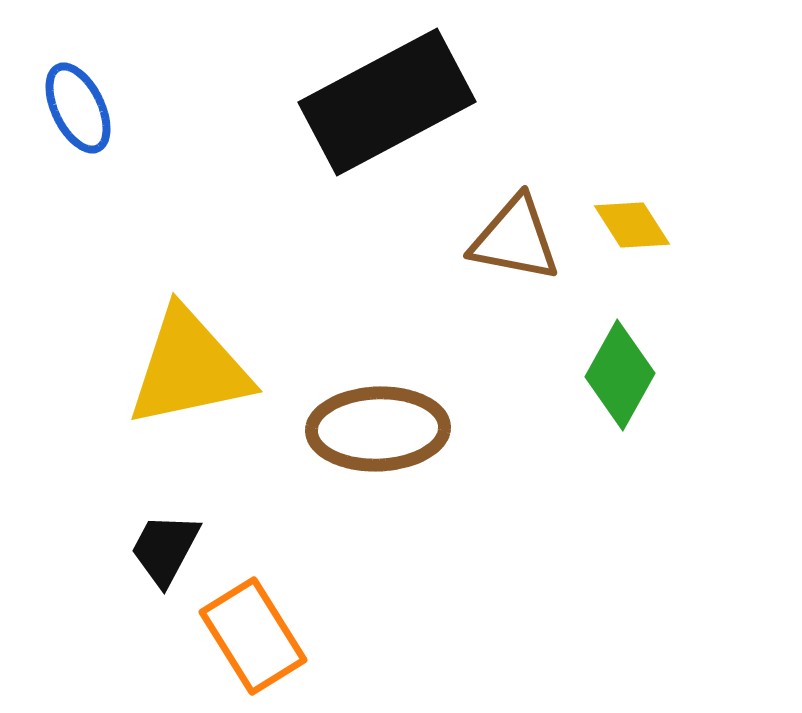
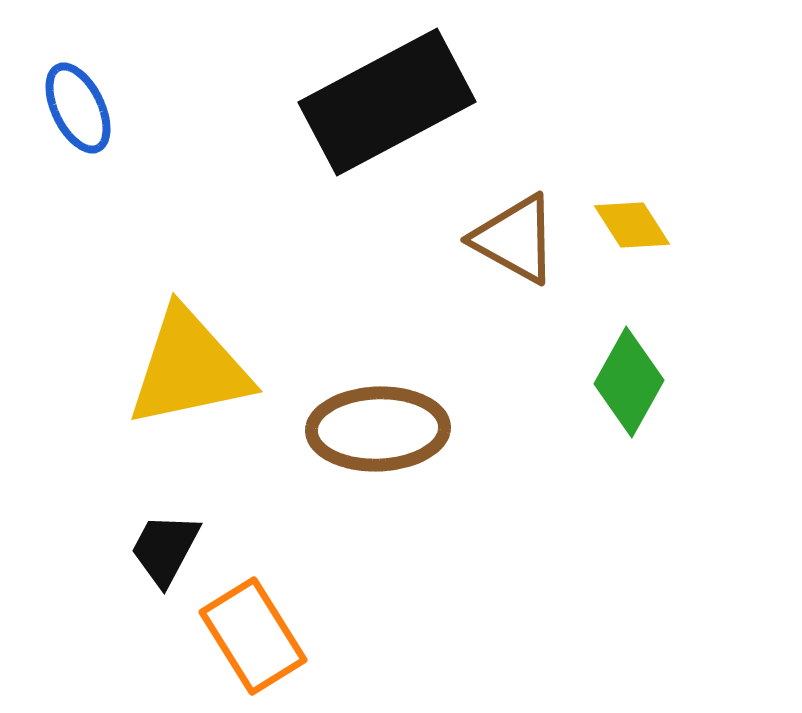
brown triangle: rotated 18 degrees clockwise
green diamond: moved 9 px right, 7 px down
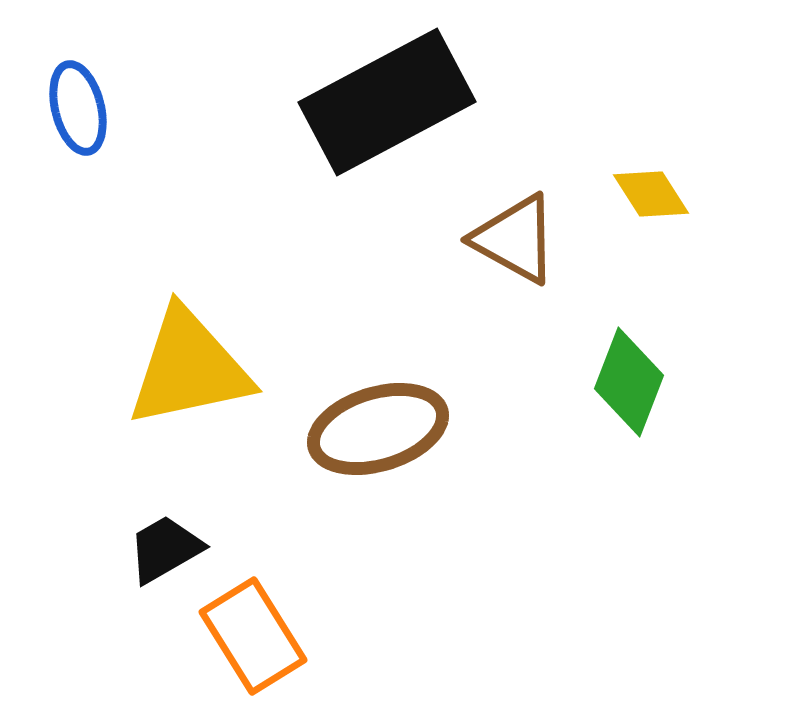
blue ellipse: rotated 12 degrees clockwise
yellow diamond: moved 19 px right, 31 px up
green diamond: rotated 8 degrees counterclockwise
brown ellipse: rotated 15 degrees counterclockwise
black trapezoid: rotated 32 degrees clockwise
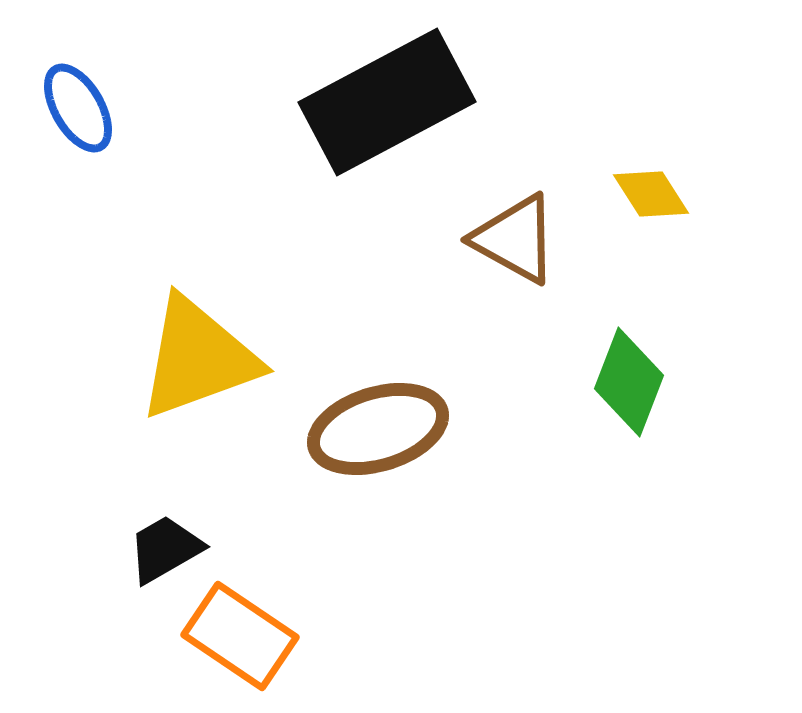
blue ellipse: rotated 16 degrees counterclockwise
yellow triangle: moved 9 px right, 10 px up; rotated 8 degrees counterclockwise
orange rectangle: moved 13 px left; rotated 24 degrees counterclockwise
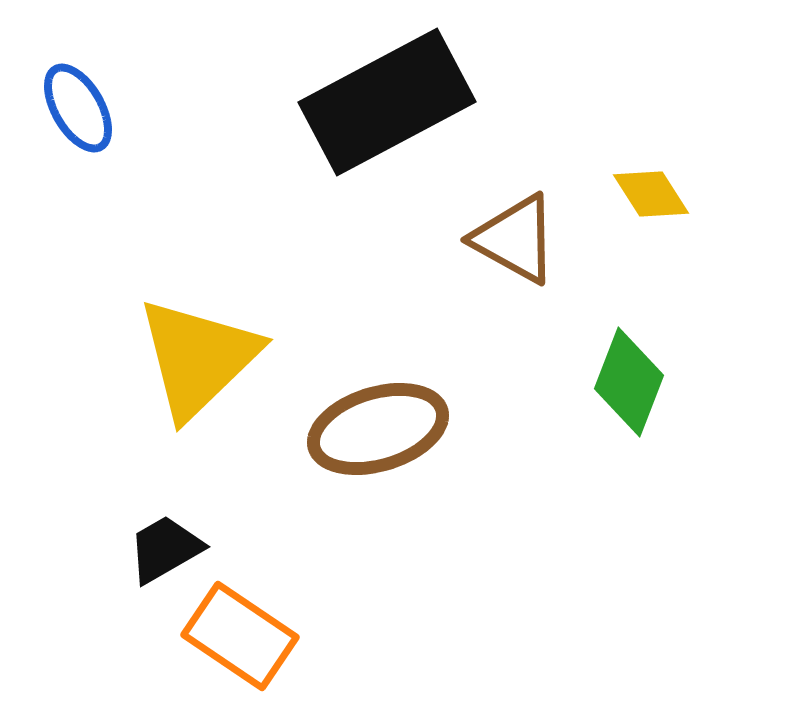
yellow triangle: rotated 24 degrees counterclockwise
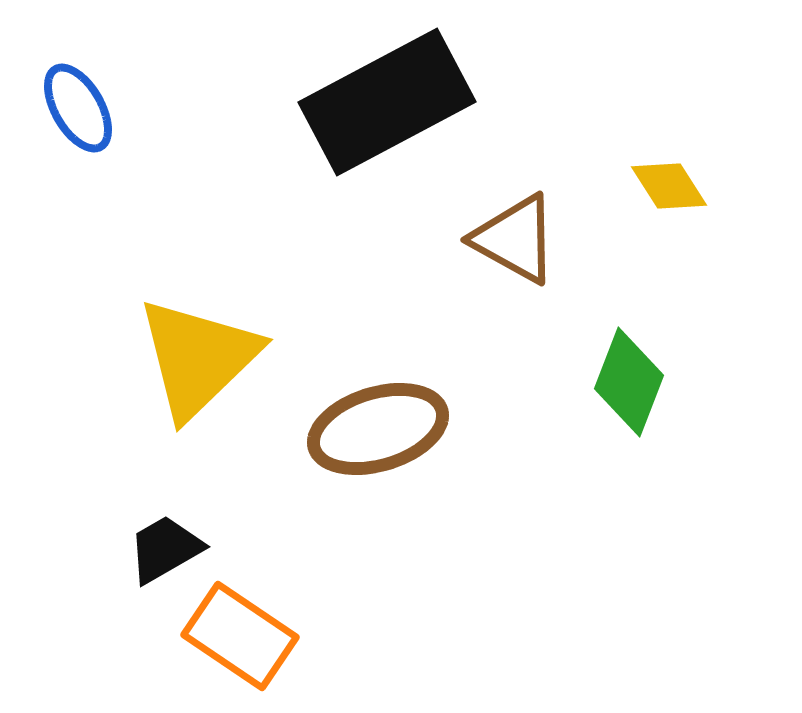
yellow diamond: moved 18 px right, 8 px up
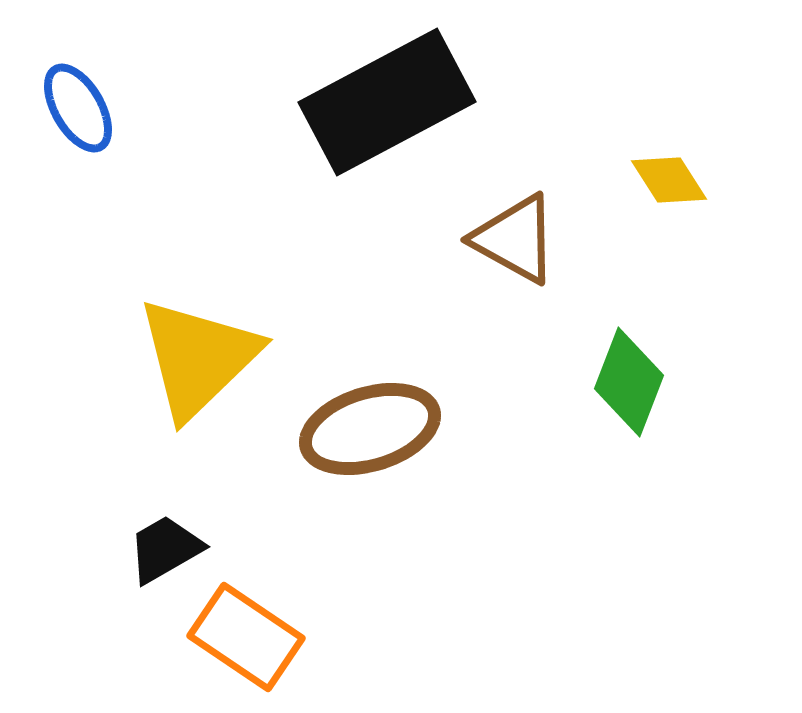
yellow diamond: moved 6 px up
brown ellipse: moved 8 px left
orange rectangle: moved 6 px right, 1 px down
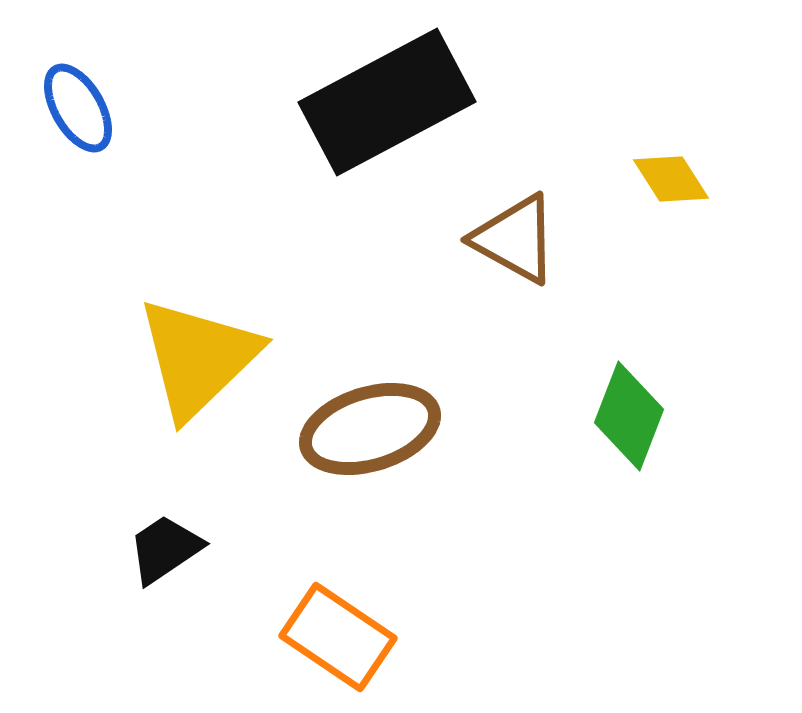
yellow diamond: moved 2 px right, 1 px up
green diamond: moved 34 px down
black trapezoid: rotated 4 degrees counterclockwise
orange rectangle: moved 92 px right
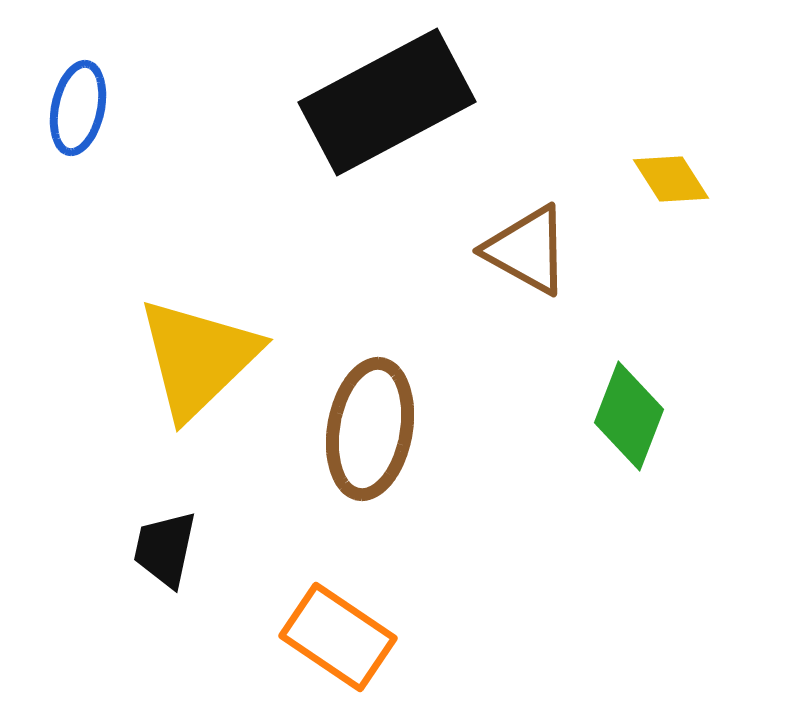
blue ellipse: rotated 42 degrees clockwise
brown triangle: moved 12 px right, 11 px down
brown ellipse: rotated 63 degrees counterclockwise
black trapezoid: rotated 44 degrees counterclockwise
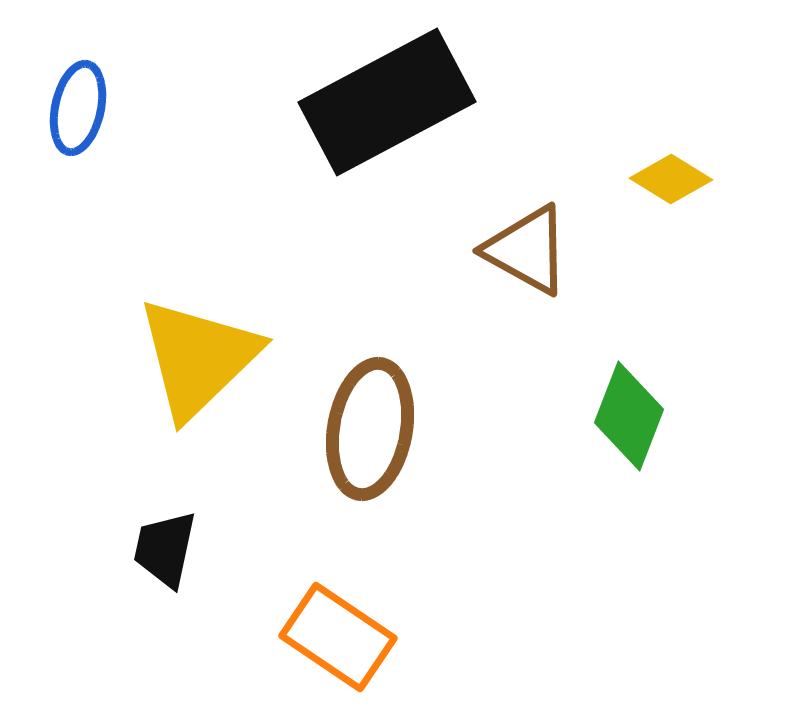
yellow diamond: rotated 26 degrees counterclockwise
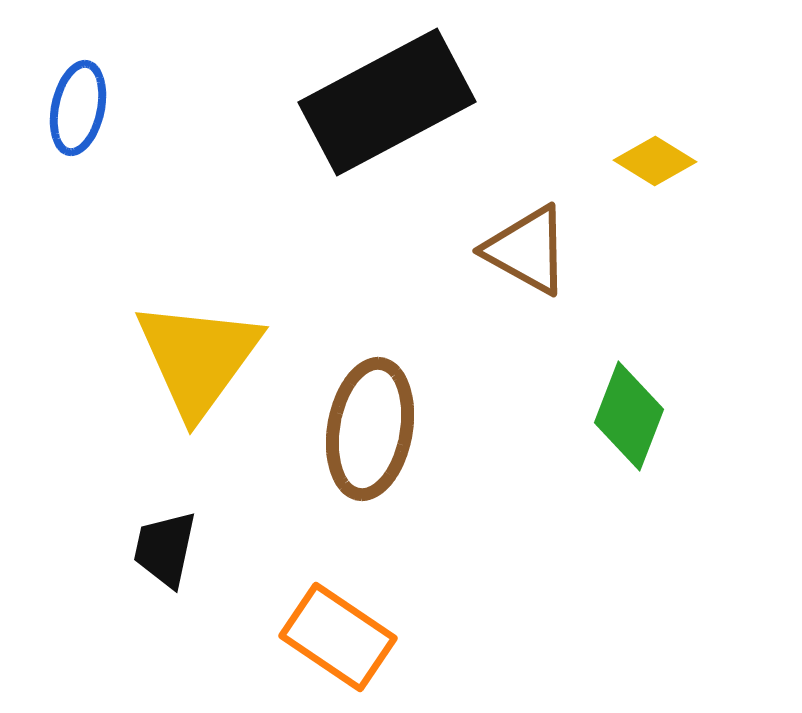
yellow diamond: moved 16 px left, 18 px up
yellow triangle: rotated 10 degrees counterclockwise
